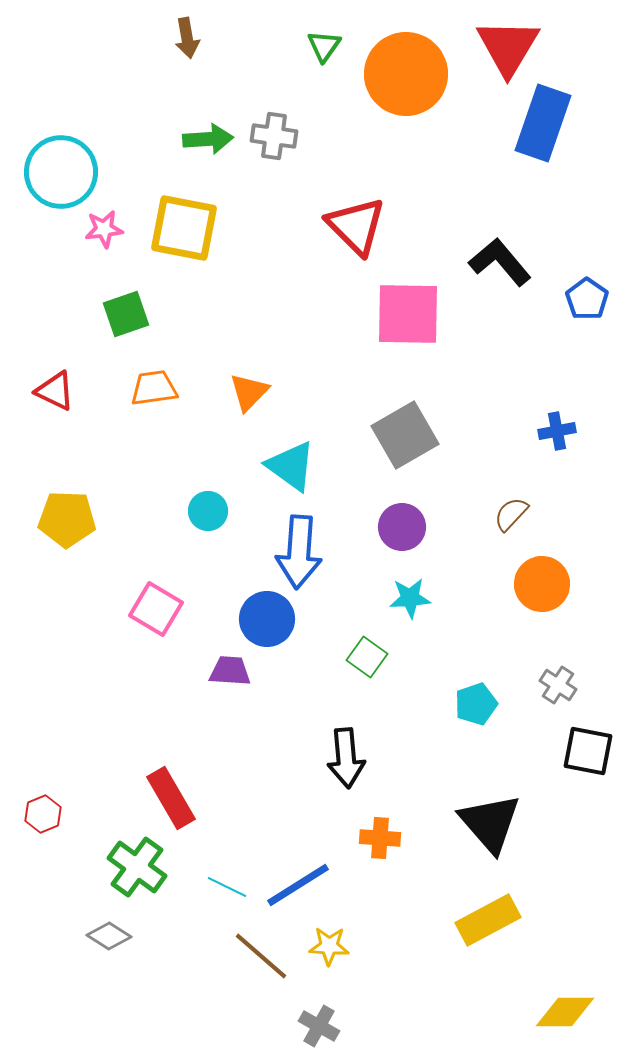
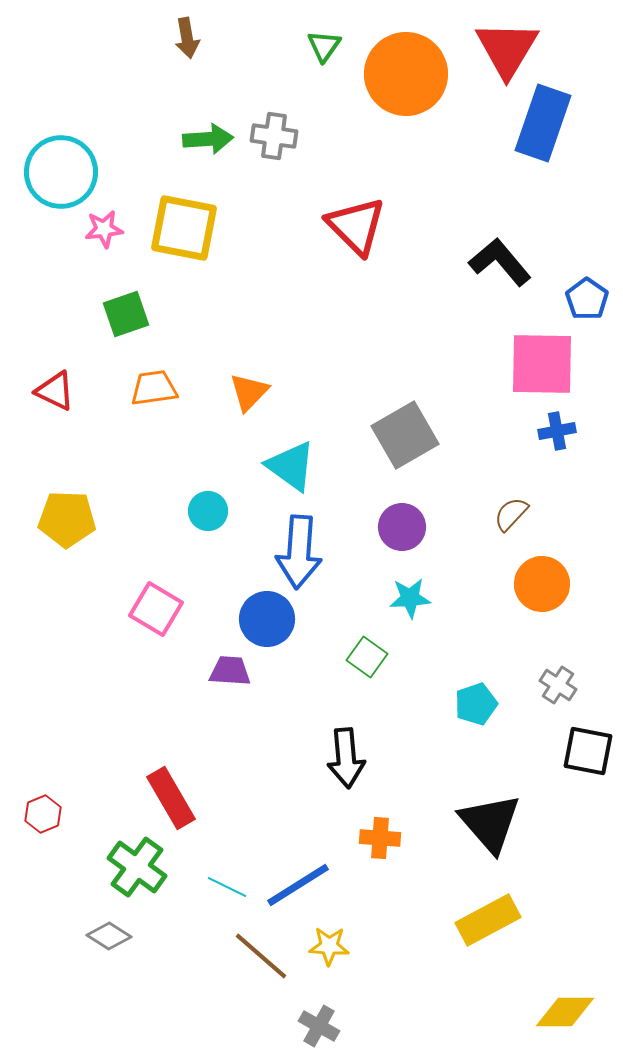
red triangle at (508, 47): moved 1 px left, 2 px down
pink square at (408, 314): moved 134 px right, 50 px down
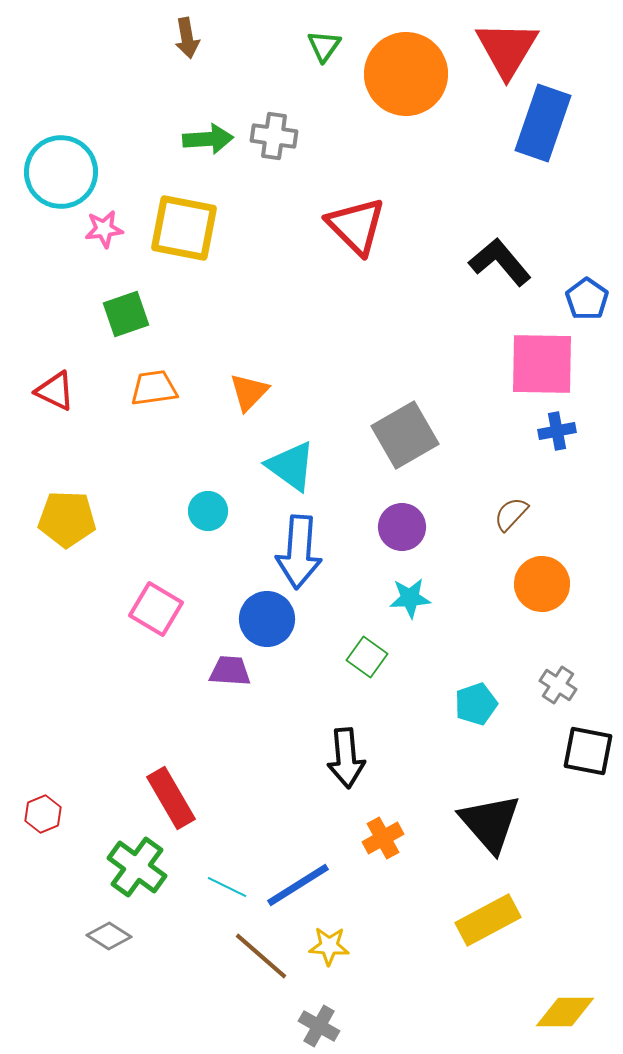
orange cross at (380, 838): moved 3 px right; rotated 33 degrees counterclockwise
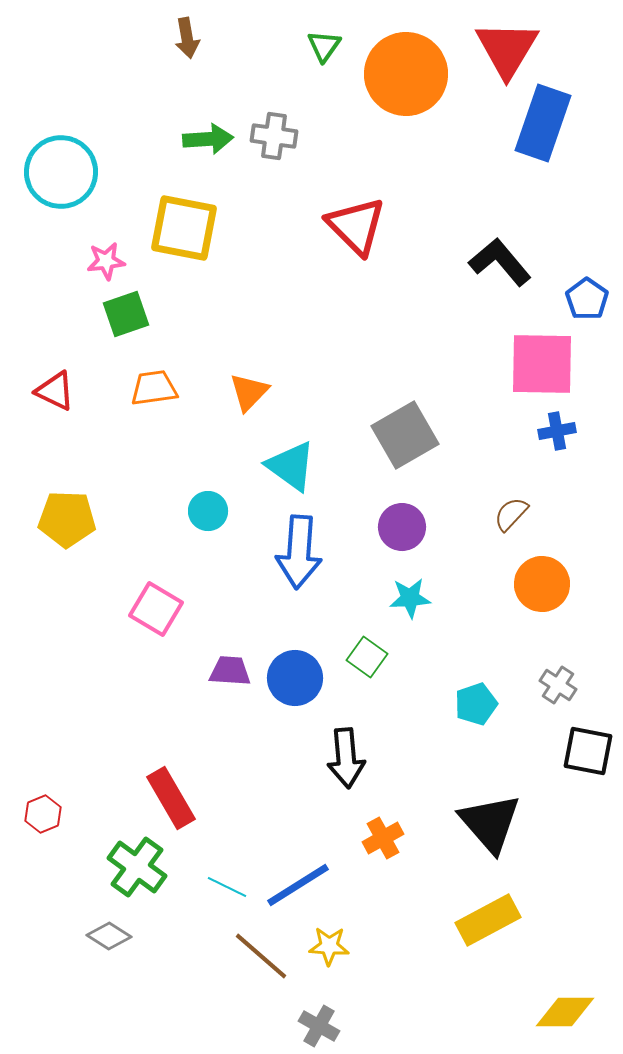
pink star at (104, 229): moved 2 px right, 32 px down
blue circle at (267, 619): moved 28 px right, 59 px down
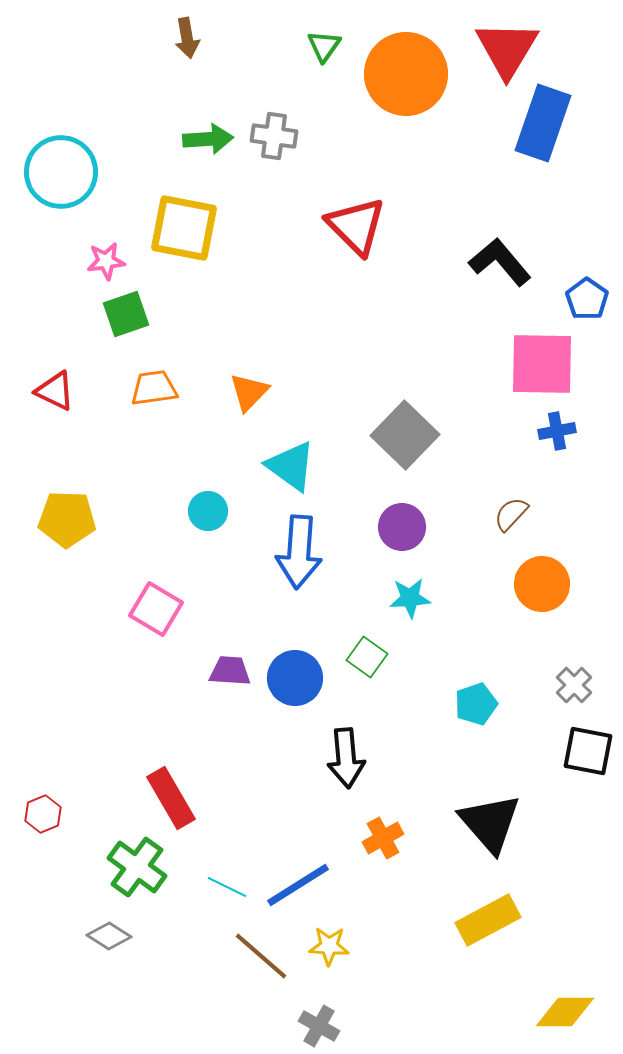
gray square at (405, 435): rotated 16 degrees counterclockwise
gray cross at (558, 685): moved 16 px right; rotated 12 degrees clockwise
